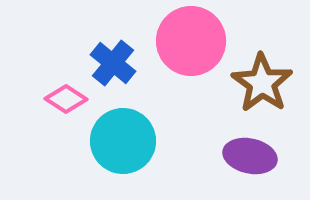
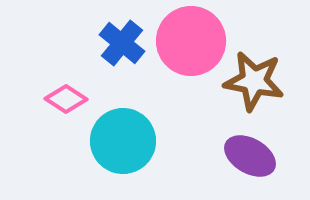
blue cross: moved 9 px right, 20 px up
brown star: moved 8 px left, 2 px up; rotated 24 degrees counterclockwise
purple ellipse: rotated 18 degrees clockwise
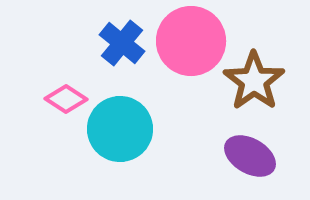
brown star: rotated 26 degrees clockwise
cyan circle: moved 3 px left, 12 px up
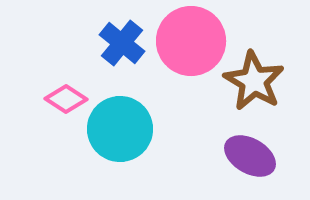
brown star: rotated 6 degrees counterclockwise
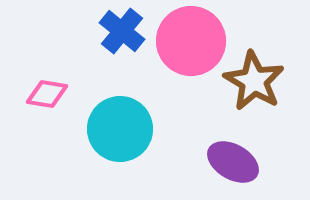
blue cross: moved 12 px up
pink diamond: moved 19 px left, 5 px up; rotated 24 degrees counterclockwise
purple ellipse: moved 17 px left, 6 px down
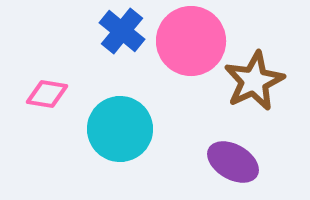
brown star: rotated 16 degrees clockwise
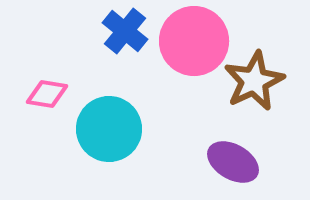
blue cross: moved 3 px right
pink circle: moved 3 px right
cyan circle: moved 11 px left
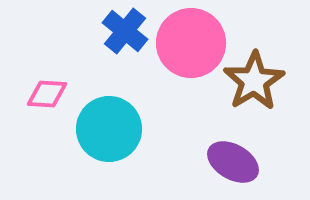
pink circle: moved 3 px left, 2 px down
brown star: rotated 6 degrees counterclockwise
pink diamond: rotated 6 degrees counterclockwise
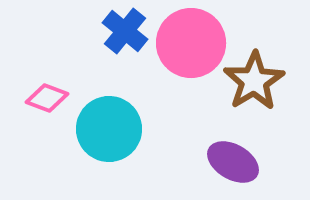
pink diamond: moved 4 px down; rotated 18 degrees clockwise
